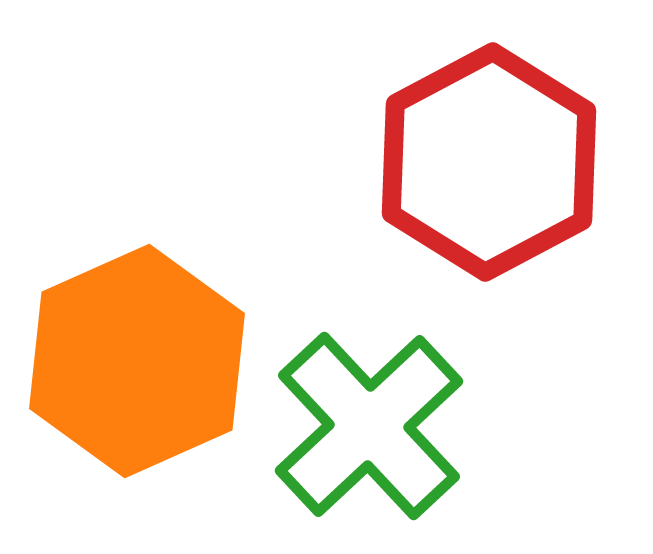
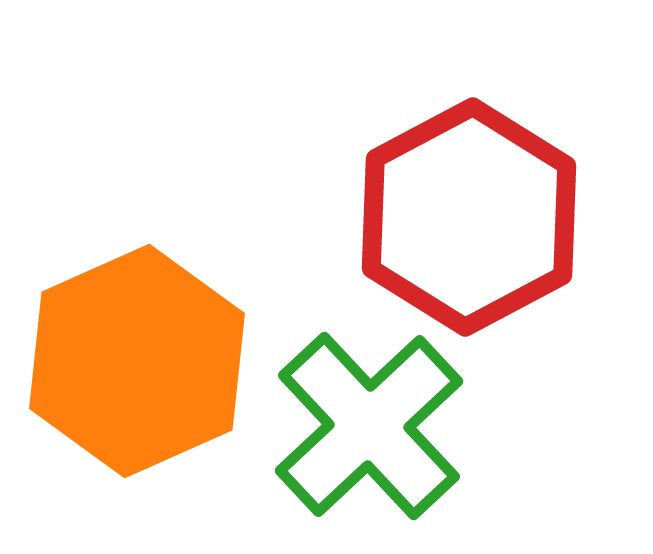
red hexagon: moved 20 px left, 55 px down
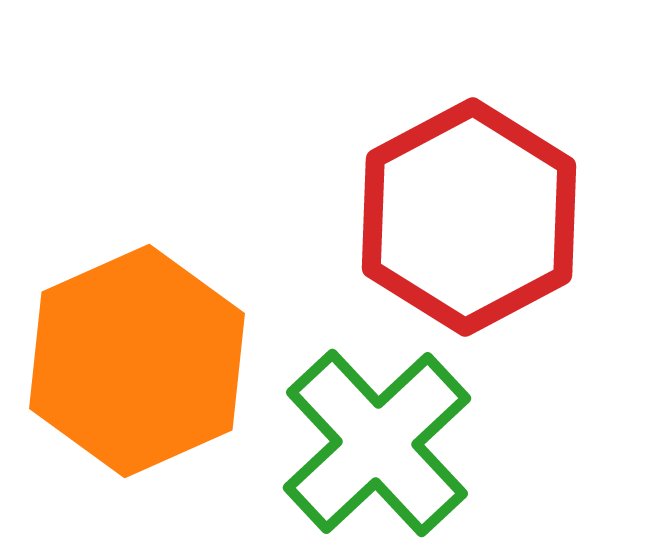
green cross: moved 8 px right, 17 px down
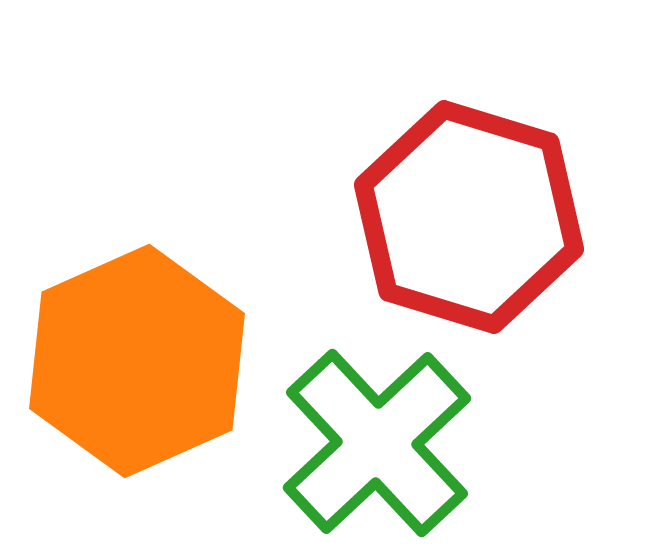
red hexagon: rotated 15 degrees counterclockwise
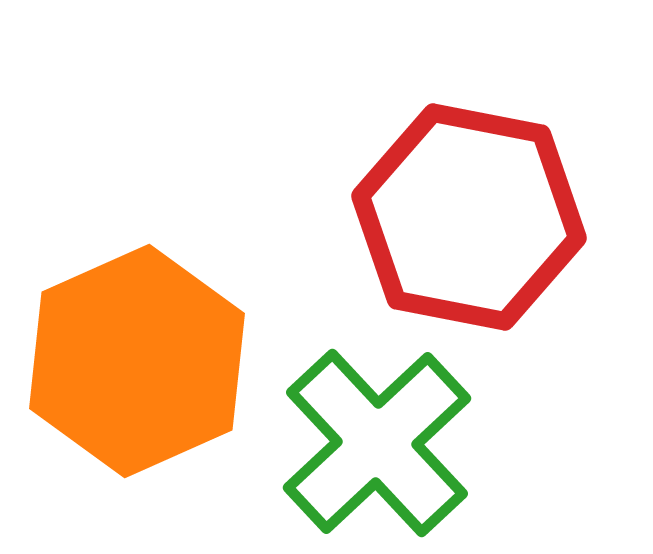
red hexagon: rotated 6 degrees counterclockwise
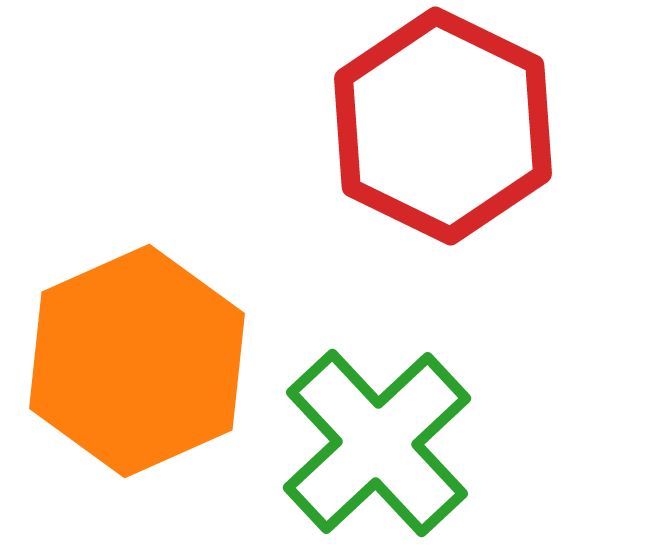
red hexagon: moved 26 px left, 91 px up; rotated 15 degrees clockwise
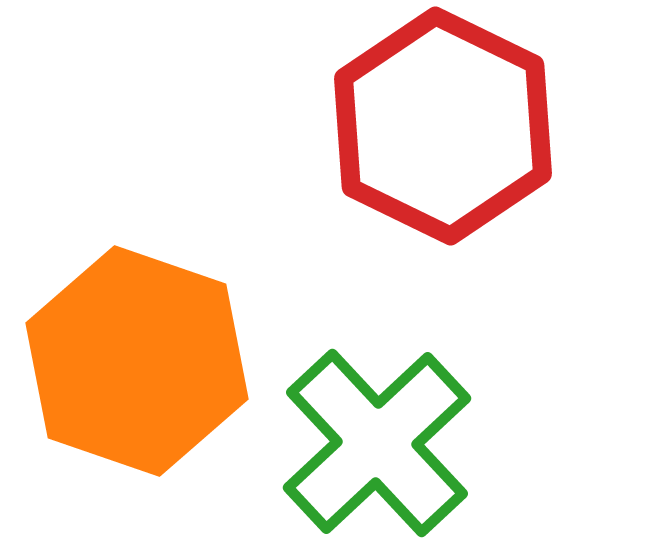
orange hexagon: rotated 17 degrees counterclockwise
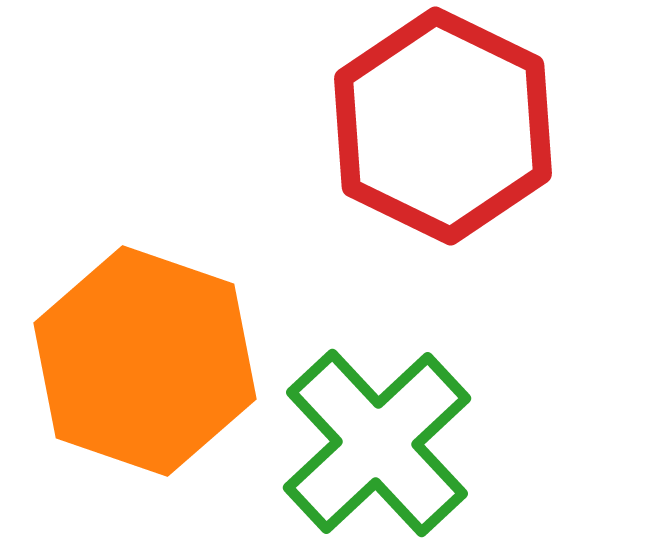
orange hexagon: moved 8 px right
